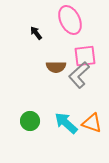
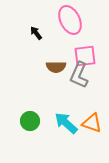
gray L-shape: rotated 24 degrees counterclockwise
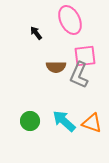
cyan arrow: moved 2 px left, 2 px up
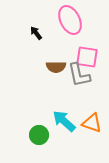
pink square: moved 2 px right, 1 px down; rotated 15 degrees clockwise
gray L-shape: rotated 36 degrees counterclockwise
green circle: moved 9 px right, 14 px down
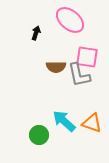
pink ellipse: rotated 24 degrees counterclockwise
black arrow: rotated 56 degrees clockwise
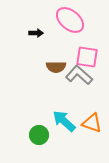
black arrow: rotated 72 degrees clockwise
gray L-shape: rotated 144 degrees clockwise
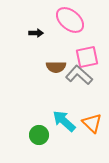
pink square: rotated 20 degrees counterclockwise
orange triangle: rotated 25 degrees clockwise
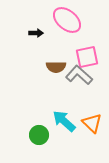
pink ellipse: moved 3 px left
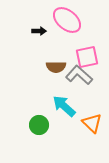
black arrow: moved 3 px right, 2 px up
cyan arrow: moved 15 px up
green circle: moved 10 px up
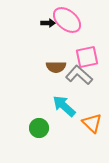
black arrow: moved 9 px right, 8 px up
green circle: moved 3 px down
